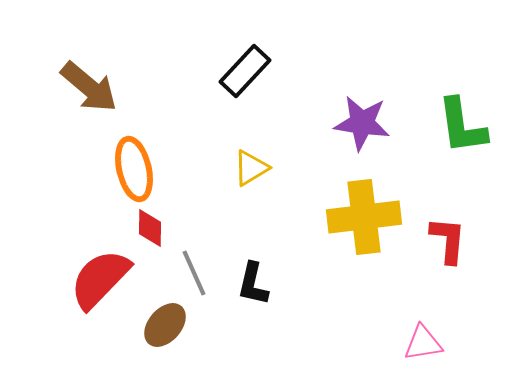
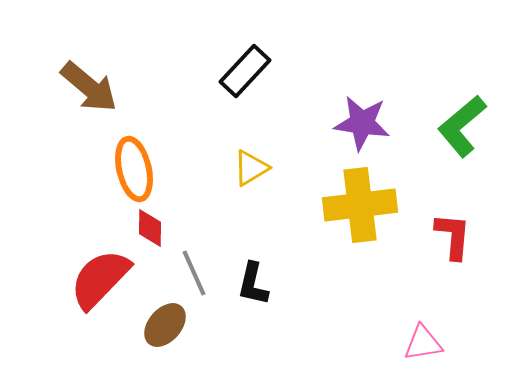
green L-shape: rotated 58 degrees clockwise
yellow cross: moved 4 px left, 12 px up
red L-shape: moved 5 px right, 4 px up
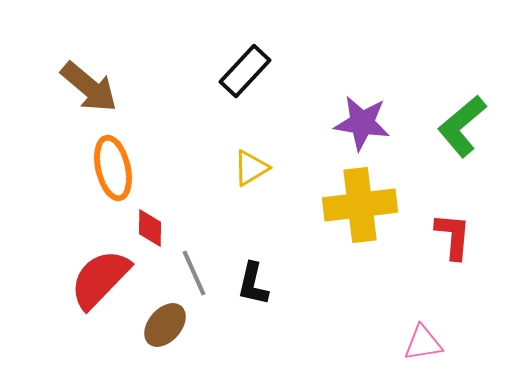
orange ellipse: moved 21 px left, 1 px up
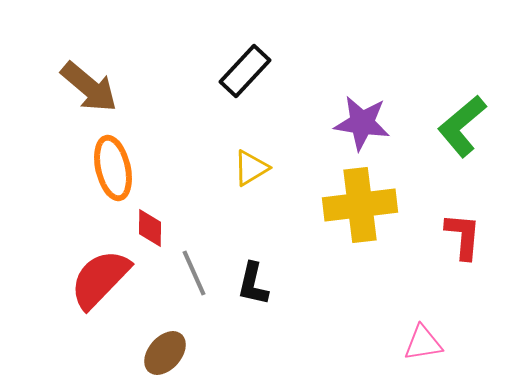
red L-shape: moved 10 px right
brown ellipse: moved 28 px down
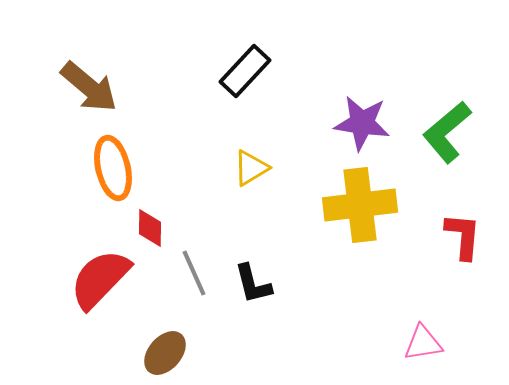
green L-shape: moved 15 px left, 6 px down
black L-shape: rotated 27 degrees counterclockwise
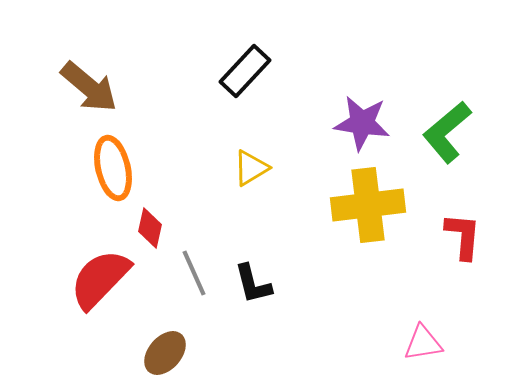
yellow cross: moved 8 px right
red diamond: rotated 12 degrees clockwise
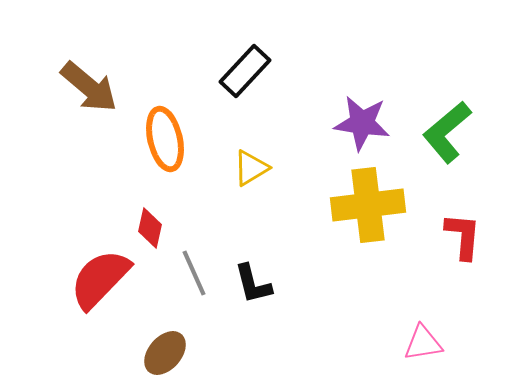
orange ellipse: moved 52 px right, 29 px up
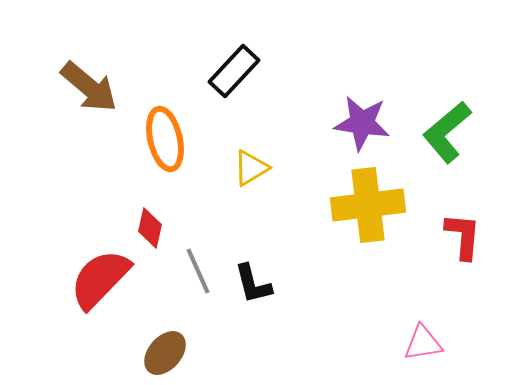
black rectangle: moved 11 px left
gray line: moved 4 px right, 2 px up
